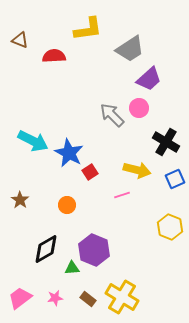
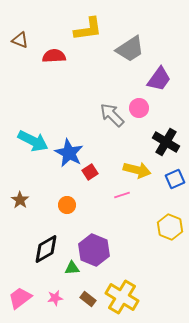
purple trapezoid: moved 10 px right; rotated 12 degrees counterclockwise
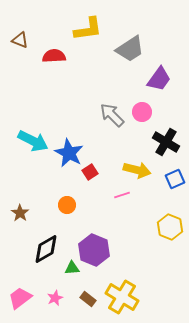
pink circle: moved 3 px right, 4 px down
brown star: moved 13 px down
pink star: rotated 14 degrees counterclockwise
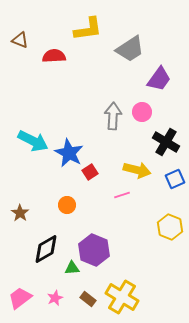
gray arrow: moved 1 px right, 1 px down; rotated 48 degrees clockwise
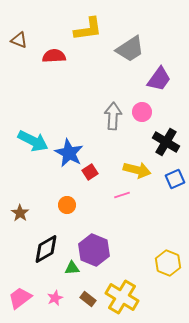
brown triangle: moved 1 px left
yellow hexagon: moved 2 px left, 36 px down
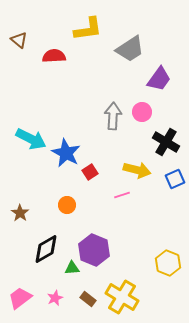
brown triangle: rotated 18 degrees clockwise
cyan arrow: moved 2 px left, 2 px up
blue star: moved 3 px left
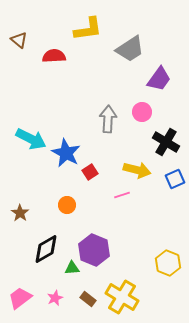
gray arrow: moved 5 px left, 3 px down
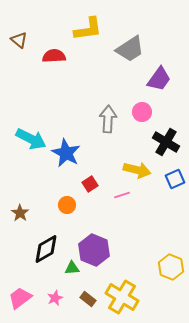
red square: moved 12 px down
yellow hexagon: moved 3 px right, 4 px down
